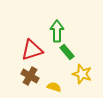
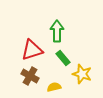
green rectangle: moved 4 px left, 6 px down
yellow semicircle: rotated 32 degrees counterclockwise
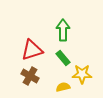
green arrow: moved 6 px right, 1 px up
yellow star: rotated 18 degrees counterclockwise
yellow semicircle: moved 9 px right
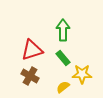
yellow semicircle: rotated 24 degrees counterclockwise
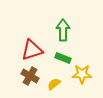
green rectangle: rotated 28 degrees counterclockwise
yellow semicircle: moved 9 px left, 3 px up
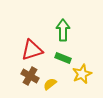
yellow star: rotated 24 degrees counterclockwise
yellow semicircle: moved 4 px left
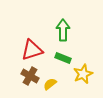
yellow star: moved 1 px right
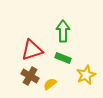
green arrow: moved 1 px down
yellow star: moved 3 px right, 1 px down
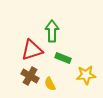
green arrow: moved 11 px left
yellow star: rotated 18 degrees clockwise
yellow semicircle: rotated 80 degrees counterclockwise
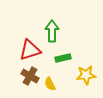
red triangle: moved 2 px left
green rectangle: rotated 35 degrees counterclockwise
